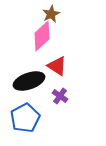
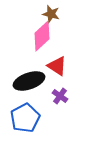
brown star: rotated 30 degrees counterclockwise
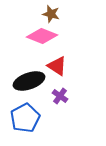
pink diamond: rotated 64 degrees clockwise
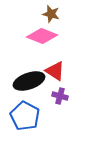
red triangle: moved 2 px left, 5 px down
purple cross: rotated 21 degrees counterclockwise
blue pentagon: moved 2 px up; rotated 16 degrees counterclockwise
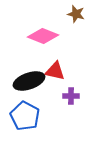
brown star: moved 25 px right
pink diamond: moved 1 px right
red triangle: rotated 20 degrees counterclockwise
purple cross: moved 11 px right; rotated 14 degrees counterclockwise
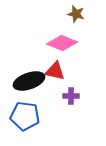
pink diamond: moved 19 px right, 7 px down
blue pentagon: rotated 20 degrees counterclockwise
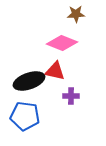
brown star: rotated 18 degrees counterclockwise
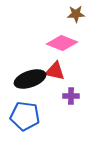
black ellipse: moved 1 px right, 2 px up
